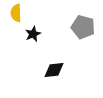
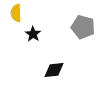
black star: rotated 14 degrees counterclockwise
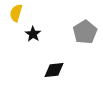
yellow semicircle: rotated 18 degrees clockwise
gray pentagon: moved 2 px right, 5 px down; rotated 25 degrees clockwise
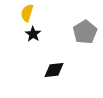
yellow semicircle: moved 11 px right
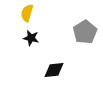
black star: moved 2 px left, 4 px down; rotated 21 degrees counterclockwise
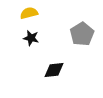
yellow semicircle: moved 2 px right; rotated 60 degrees clockwise
gray pentagon: moved 3 px left, 2 px down
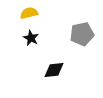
gray pentagon: rotated 20 degrees clockwise
black star: rotated 14 degrees clockwise
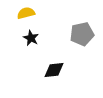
yellow semicircle: moved 3 px left
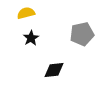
black star: rotated 14 degrees clockwise
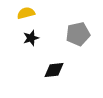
gray pentagon: moved 4 px left
black star: rotated 14 degrees clockwise
